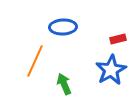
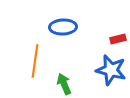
orange line: rotated 16 degrees counterclockwise
blue star: rotated 28 degrees counterclockwise
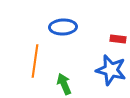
red rectangle: rotated 21 degrees clockwise
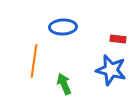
orange line: moved 1 px left
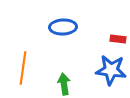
orange line: moved 11 px left, 7 px down
blue star: rotated 8 degrees counterclockwise
green arrow: rotated 15 degrees clockwise
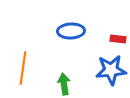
blue ellipse: moved 8 px right, 4 px down
blue star: rotated 12 degrees counterclockwise
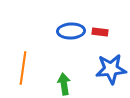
red rectangle: moved 18 px left, 7 px up
blue star: moved 1 px up
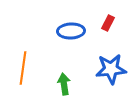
red rectangle: moved 8 px right, 9 px up; rotated 70 degrees counterclockwise
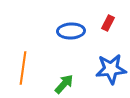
green arrow: rotated 50 degrees clockwise
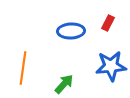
blue star: moved 3 px up
